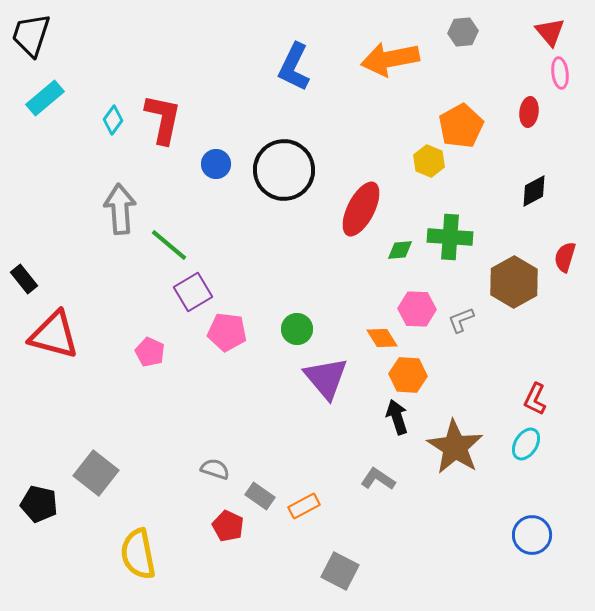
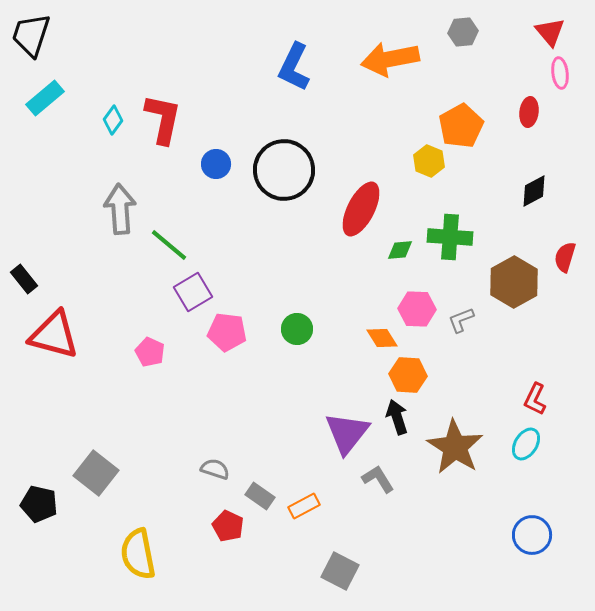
purple triangle at (326, 378): moved 21 px right, 55 px down; rotated 18 degrees clockwise
gray L-shape at (378, 479): rotated 24 degrees clockwise
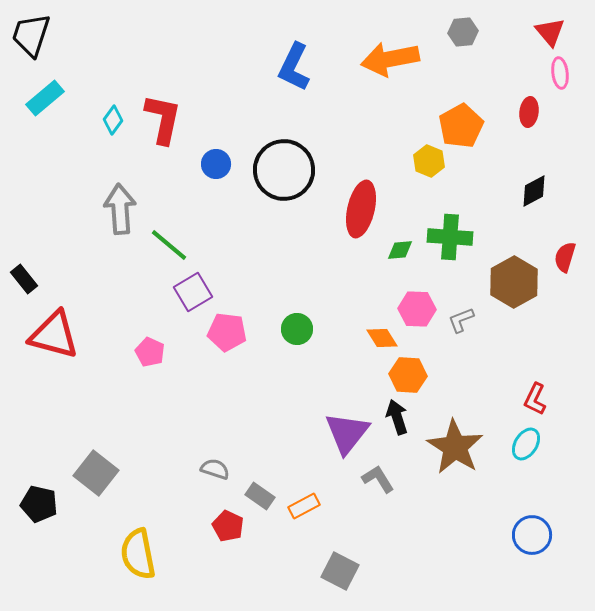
red ellipse at (361, 209): rotated 14 degrees counterclockwise
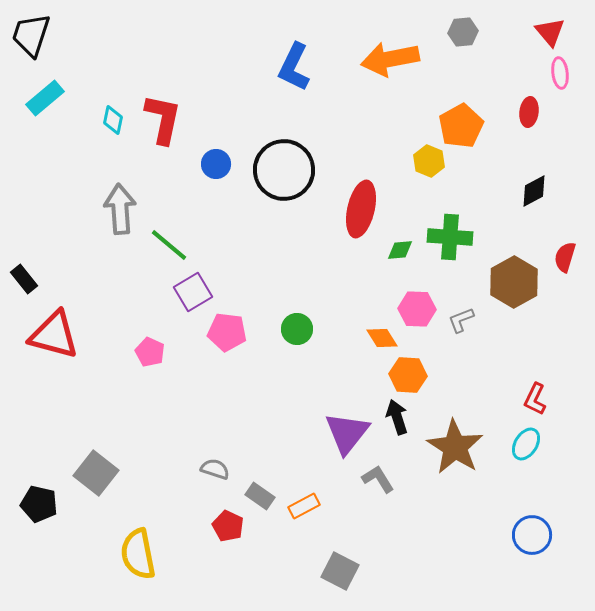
cyan diamond at (113, 120): rotated 24 degrees counterclockwise
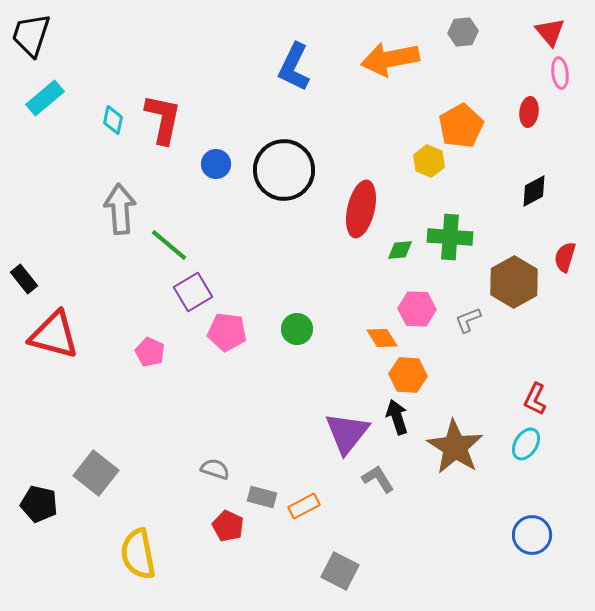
gray L-shape at (461, 320): moved 7 px right
gray rectangle at (260, 496): moved 2 px right, 1 px down; rotated 20 degrees counterclockwise
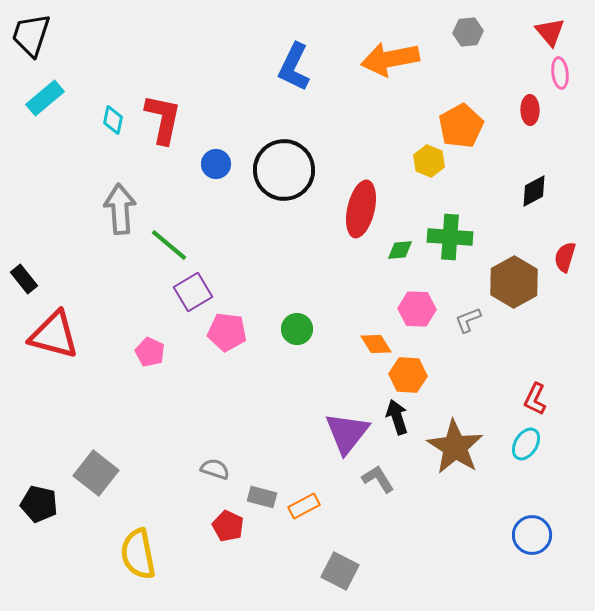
gray hexagon at (463, 32): moved 5 px right
red ellipse at (529, 112): moved 1 px right, 2 px up; rotated 8 degrees counterclockwise
orange diamond at (382, 338): moved 6 px left, 6 px down
